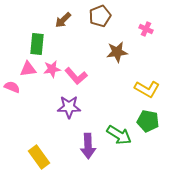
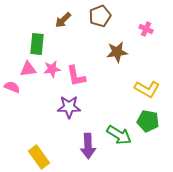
pink L-shape: rotated 30 degrees clockwise
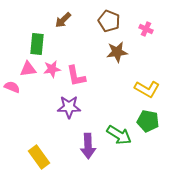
brown pentagon: moved 9 px right, 5 px down; rotated 30 degrees counterclockwise
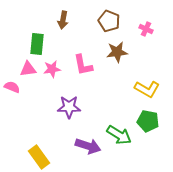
brown arrow: rotated 36 degrees counterclockwise
pink L-shape: moved 7 px right, 11 px up
purple arrow: rotated 70 degrees counterclockwise
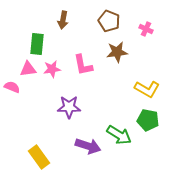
green pentagon: moved 1 px up
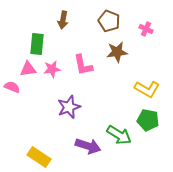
purple star: rotated 20 degrees counterclockwise
yellow rectangle: rotated 20 degrees counterclockwise
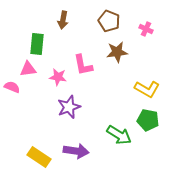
pink star: moved 6 px right, 8 px down; rotated 18 degrees clockwise
purple arrow: moved 12 px left, 5 px down; rotated 10 degrees counterclockwise
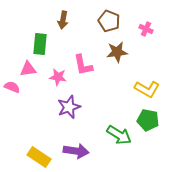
green rectangle: moved 3 px right
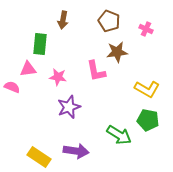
pink L-shape: moved 13 px right, 6 px down
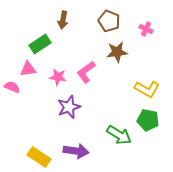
green rectangle: rotated 50 degrees clockwise
pink L-shape: moved 10 px left, 1 px down; rotated 65 degrees clockwise
